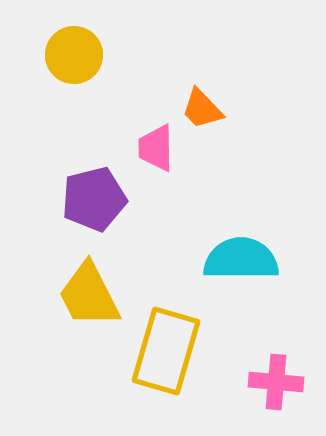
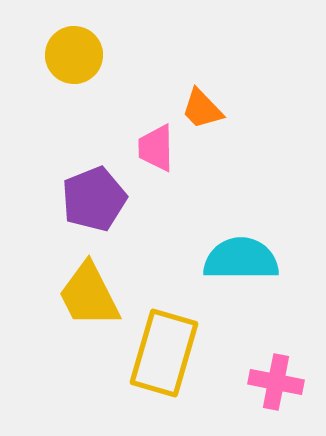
purple pentagon: rotated 8 degrees counterclockwise
yellow rectangle: moved 2 px left, 2 px down
pink cross: rotated 6 degrees clockwise
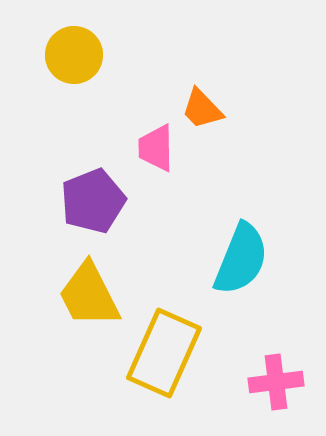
purple pentagon: moved 1 px left, 2 px down
cyan semicircle: rotated 112 degrees clockwise
yellow rectangle: rotated 8 degrees clockwise
pink cross: rotated 18 degrees counterclockwise
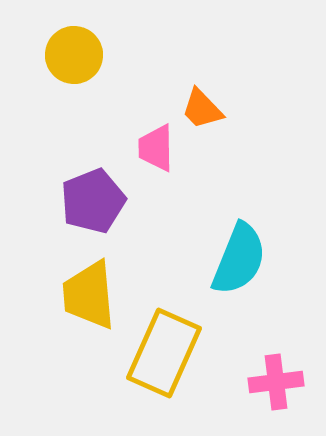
cyan semicircle: moved 2 px left
yellow trapezoid: rotated 22 degrees clockwise
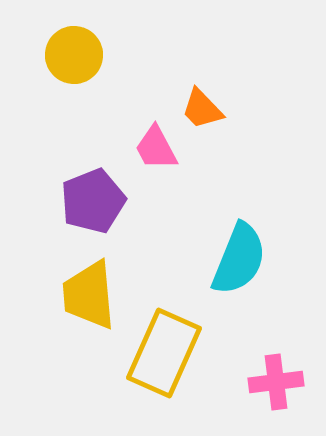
pink trapezoid: rotated 27 degrees counterclockwise
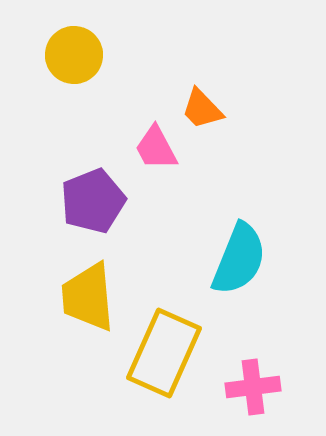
yellow trapezoid: moved 1 px left, 2 px down
pink cross: moved 23 px left, 5 px down
